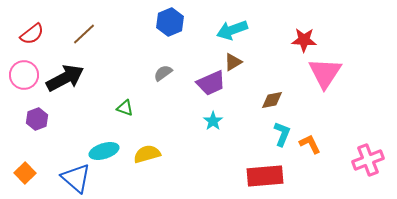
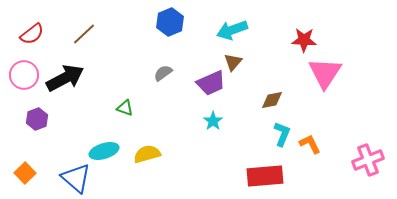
brown triangle: rotated 18 degrees counterclockwise
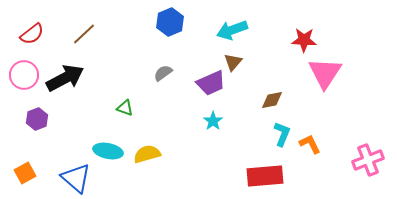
cyan ellipse: moved 4 px right; rotated 28 degrees clockwise
orange square: rotated 15 degrees clockwise
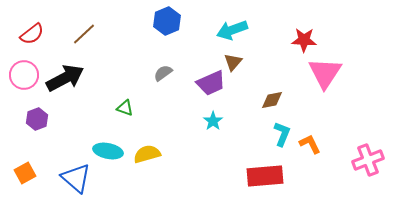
blue hexagon: moved 3 px left, 1 px up
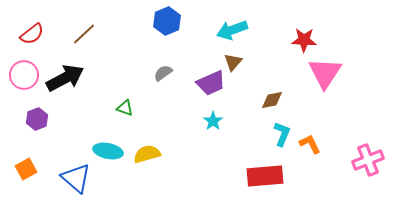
orange square: moved 1 px right, 4 px up
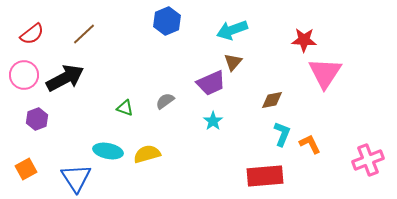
gray semicircle: moved 2 px right, 28 px down
blue triangle: rotated 16 degrees clockwise
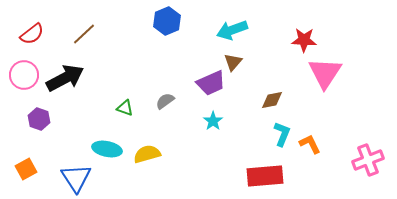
purple hexagon: moved 2 px right; rotated 20 degrees counterclockwise
cyan ellipse: moved 1 px left, 2 px up
